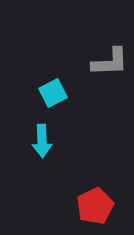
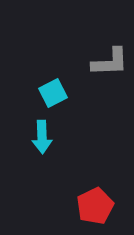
cyan arrow: moved 4 px up
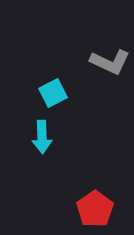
gray L-shape: rotated 27 degrees clockwise
red pentagon: moved 3 px down; rotated 9 degrees counterclockwise
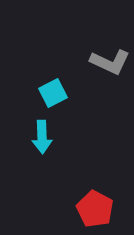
red pentagon: rotated 9 degrees counterclockwise
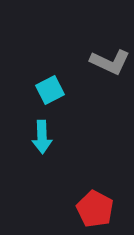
cyan square: moved 3 px left, 3 px up
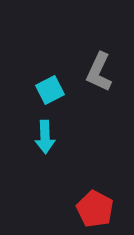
gray L-shape: moved 11 px left, 10 px down; rotated 90 degrees clockwise
cyan arrow: moved 3 px right
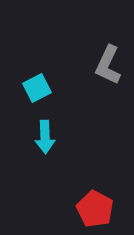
gray L-shape: moved 9 px right, 7 px up
cyan square: moved 13 px left, 2 px up
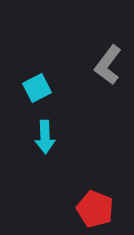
gray L-shape: rotated 12 degrees clockwise
red pentagon: rotated 6 degrees counterclockwise
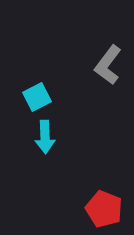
cyan square: moved 9 px down
red pentagon: moved 9 px right
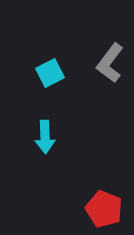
gray L-shape: moved 2 px right, 2 px up
cyan square: moved 13 px right, 24 px up
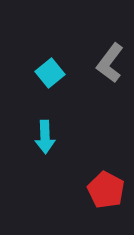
cyan square: rotated 12 degrees counterclockwise
red pentagon: moved 2 px right, 19 px up; rotated 6 degrees clockwise
